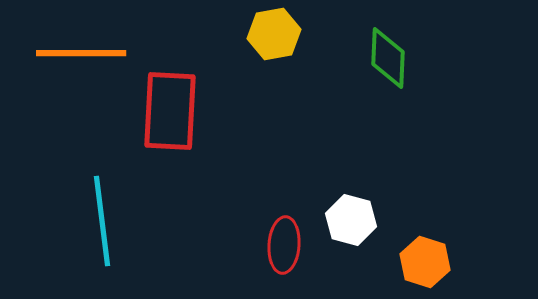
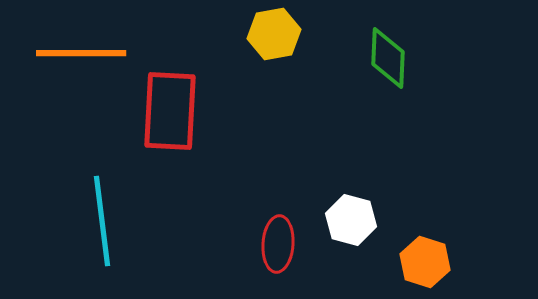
red ellipse: moved 6 px left, 1 px up
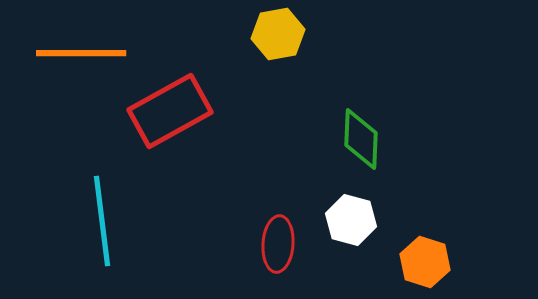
yellow hexagon: moved 4 px right
green diamond: moved 27 px left, 81 px down
red rectangle: rotated 58 degrees clockwise
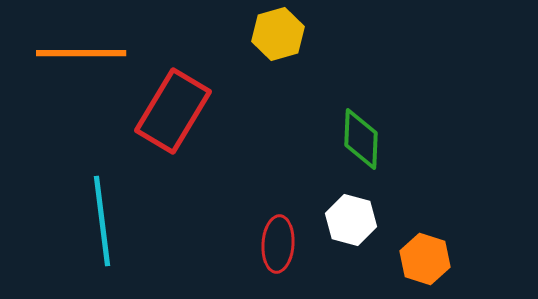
yellow hexagon: rotated 6 degrees counterclockwise
red rectangle: moved 3 px right; rotated 30 degrees counterclockwise
orange hexagon: moved 3 px up
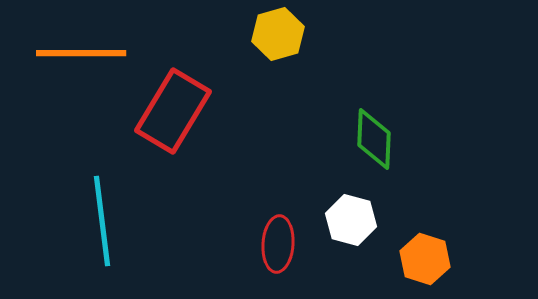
green diamond: moved 13 px right
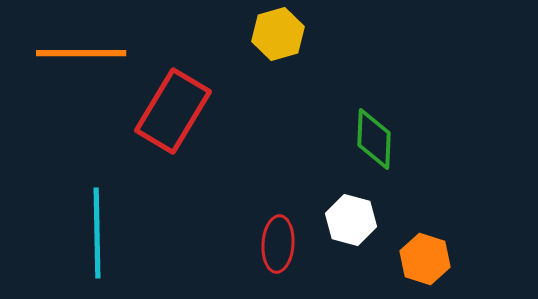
cyan line: moved 5 px left, 12 px down; rotated 6 degrees clockwise
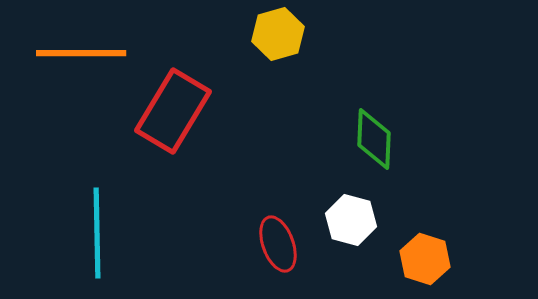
red ellipse: rotated 24 degrees counterclockwise
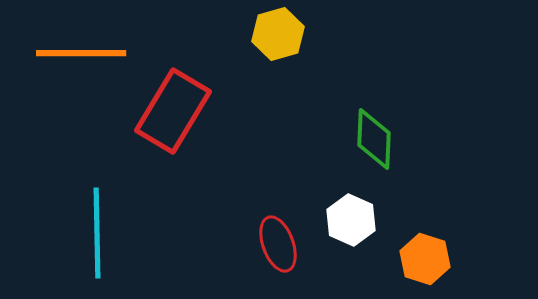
white hexagon: rotated 9 degrees clockwise
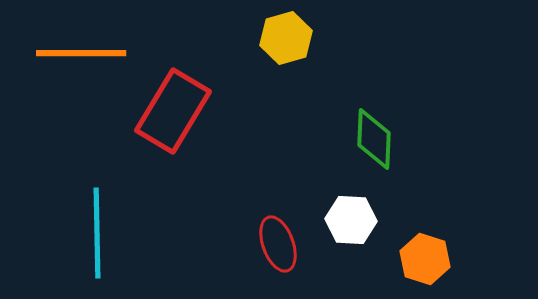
yellow hexagon: moved 8 px right, 4 px down
white hexagon: rotated 21 degrees counterclockwise
